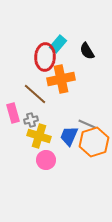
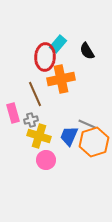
brown line: rotated 25 degrees clockwise
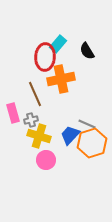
blue trapezoid: moved 1 px right, 1 px up; rotated 20 degrees clockwise
orange hexagon: moved 2 px left, 1 px down
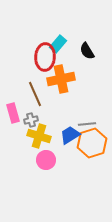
gray line: rotated 30 degrees counterclockwise
blue trapezoid: rotated 15 degrees clockwise
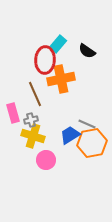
black semicircle: rotated 24 degrees counterclockwise
red ellipse: moved 3 px down
gray line: rotated 30 degrees clockwise
yellow cross: moved 6 px left
orange hexagon: rotated 8 degrees clockwise
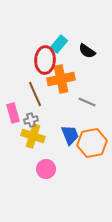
cyan rectangle: moved 1 px right
gray line: moved 22 px up
blue trapezoid: rotated 100 degrees clockwise
pink circle: moved 9 px down
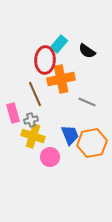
pink circle: moved 4 px right, 12 px up
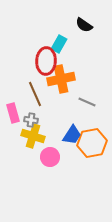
cyan rectangle: rotated 12 degrees counterclockwise
black semicircle: moved 3 px left, 26 px up
red ellipse: moved 1 px right, 1 px down
gray cross: rotated 24 degrees clockwise
blue trapezoid: moved 2 px right; rotated 55 degrees clockwise
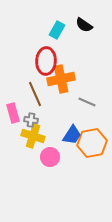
cyan rectangle: moved 2 px left, 14 px up
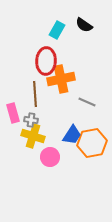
brown line: rotated 20 degrees clockwise
